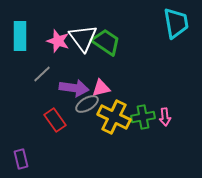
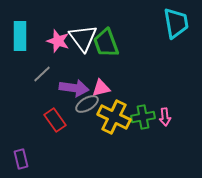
green trapezoid: moved 1 px down; rotated 144 degrees counterclockwise
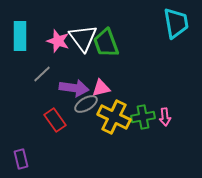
gray ellipse: moved 1 px left
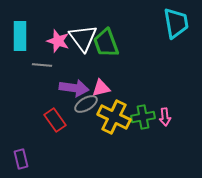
gray line: moved 9 px up; rotated 48 degrees clockwise
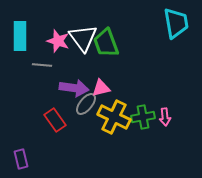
gray ellipse: rotated 20 degrees counterclockwise
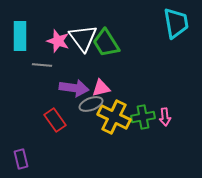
green trapezoid: rotated 12 degrees counterclockwise
gray ellipse: moved 5 px right; rotated 30 degrees clockwise
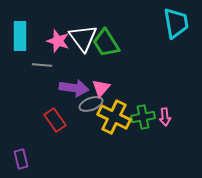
pink triangle: rotated 36 degrees counterclockwise
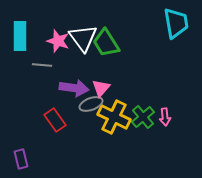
green cross: rotated 30 degrees counterclockwise
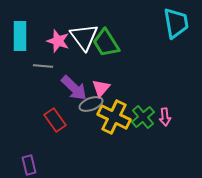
white triangle: moved 1 px right, 1 px up
gray line: moved 1 px right, 1 px down
purple arrow: rotated 36 degrees clockwise
purple rectangle: moved 8 px right, 6 px down
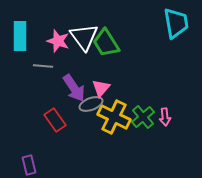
purple arrow: rotated 12 degrees clockwise
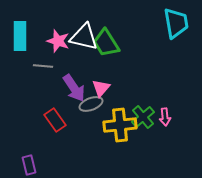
white triangle: rotated 40 degrees counterclockwise
yellow cross: moved 6 px right, 8 px down; rotated 32 degrees counterclockwise
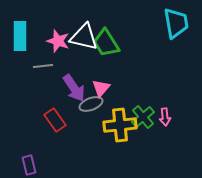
gray line: rotated 12 degrees counterclockwise
